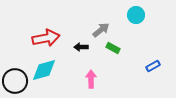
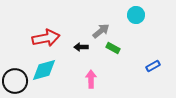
gray arrow: moved 1 px down
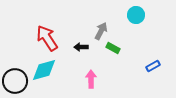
gray arrow: rotated 24 degrees counterclockwise
red arrow: moved 1 px right; rotated 112 degrees counterclockwise
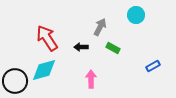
gray arrow: moved 1 px left, 4 px up
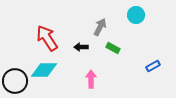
cyan diamond: rotated 16 degrees clockwise
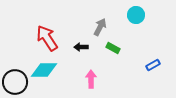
blue rectangle: moved 1 px up
black circle: moved 1 px down
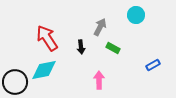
black arrow: rotated 96 degrees counterclockwise
cyan diamond: rotated 12 degrees counterclockwise
pink arrow: moved 8 px right, 1 px down
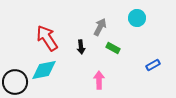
cyan circle: moved 1 px right, 3 px down
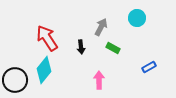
gray arrow: moved 1 px right
blue rectangle: moved 4 px left, 2 px down
cyan diamond: rotated 40 degrees counterclockwise
black circle: moved 2 px up
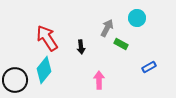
gray arrow: moved 6 px right, 1 px down
green rectangle: moved 8 px right, 4 px up
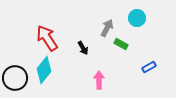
black arrow: moved 2 px right, 1 px down; rotated 24 degrees counterclockwise
black circle: moved 2 px up
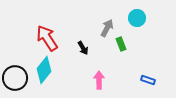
green rectangle: rotated 40 degrees clockwise
blue rectangle: moved 1 px left, 13 px down; rotated 48 degrees clockwise
